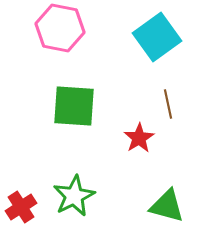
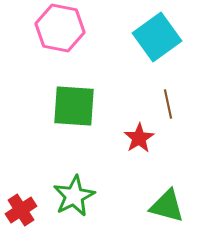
red cross: moved 3 px down
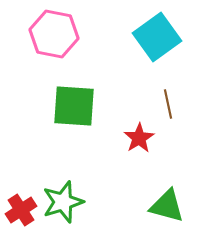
pink hexagon: moved 6 px left, 6 px down
green star: moved 11 px left, 6 px down; rotated 9 degrees clockwise
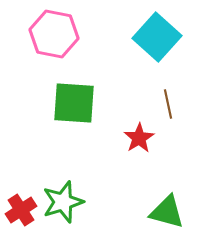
cyan square: rotated 12 degrees counterclockwise
green square: moved 3 px up
green triangle: moved 6 px down
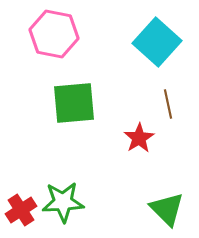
cyan square: moved 5 px down
green square: rotated 9 degrees counterclockwise
green star: rotated 15 degrees clockwise
green triangle: moved 3 px up; rotated 30 degrees clockwise
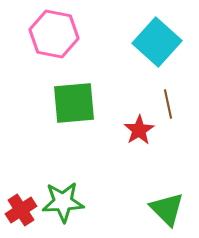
red star: moved 8 px up
